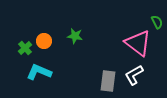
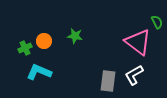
pink triangle: moved 1 px up
green cross: rotated 16 degrees clockwise
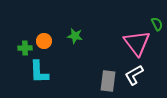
green semicircle: moved 2 px down
pink triangle: moved 1 px left, 1 px down; rotated 16 degrees clockwise
green cross: rotated 24 degrees clockwise
cyan L-shape: rotated 115 degrees counterclockwise
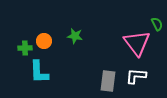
white L-shape: moved 2 px right, 1 px down; rotated 35 degrees clockwise
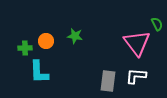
orange circle: moved 2 px right
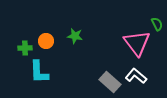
white L-shape: rotated 35 degrees clockwise
gray rectangle: moved 2 px right, 1 px down; rotated 55 degrees counterclockwise
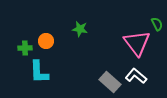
green star: moved 5 px right, 7 px up
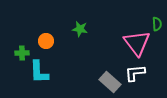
green semicircle: rotated 24 degrees clockwise
green cross: moved 3 px left, 5 px down
white L-shape: moved 1 px left, 3 px up; rotated 45 degrees counterclockwise
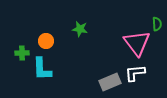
cyan L-shape: moved 3 px right, 3 px up
gray rectangle: rotated 65 degrees counterclockwise
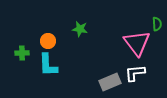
orange circle: moved 2 px right
cyan L-shape: moved 6 px right, 4 px up
